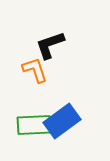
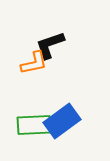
orange L-shape: moved 1 px left, 7 px up; rotated 96 degrees clockwise
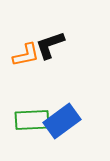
orange L-shape: moved 8 px left, 8 px up
green rectangle: moved 2 px left, 5 px up
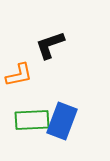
orange L-shape: moved 7 px left, 20 px down
blue rectangle: rotated 33 degrees counterclockwise
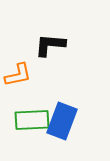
black L-shape: rotated 24 degrees clockwise
orange L-shape: moved 1 px left
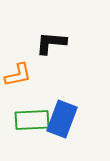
black L-shape: moved 1 px right, 2 px up
blue rectangle: moved 2 px up
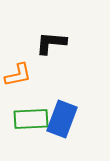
green rectangle: moved 1 px left, 1 px up
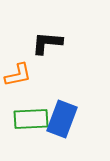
black L-shape: moved 4 px left
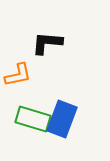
green rectangle: moved 2 px right; rotated 20 degrees clockwise
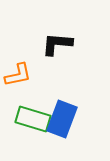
black L-shape: moved 10 px right, 1 px down
